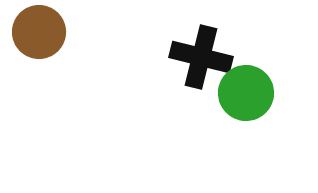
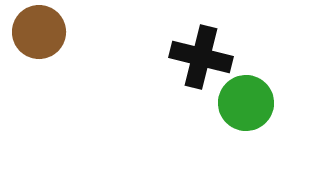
green circle: moved 10 px down
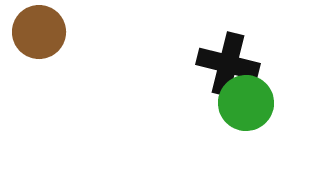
black cross: moved 27 px right, 7 px down
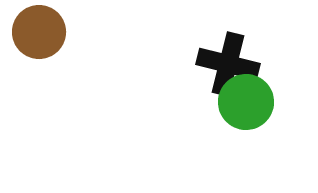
green circle: moved 1 px up
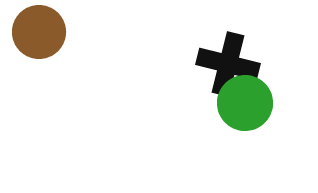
green circle: moved 1 px left, 1 px down
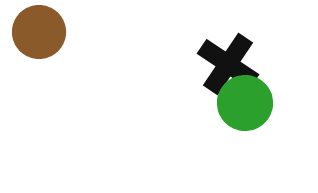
black cross: rotated 20 degrees clockwise
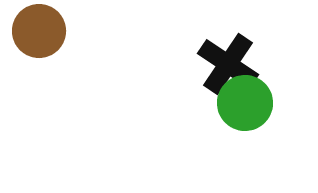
brown circle: moved 1 px up
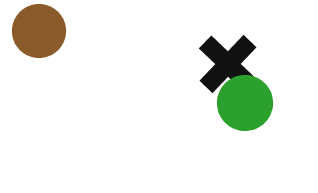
black cross: rotated 10 degrees clockwise
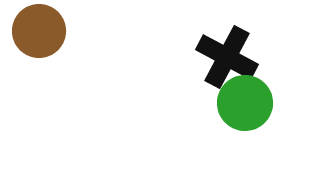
black cross: moved 1 px left, 7 px up; rotated 16 degrees counterclockwise
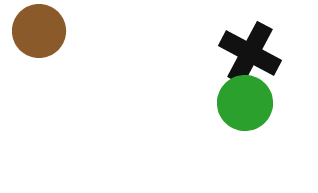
black cross: moved 23 px right, 4 px up
